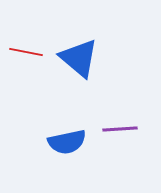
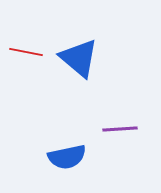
blue semicircle: moved 15 px down
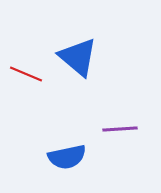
red line: moved 22 px down; rotated 12 degrees clockwise
blue triangle: moved 1 px left, 1 px up
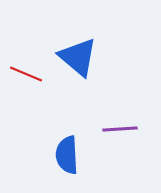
blue semicircle: moved 2 px up; rotated 99 degrees clockwise
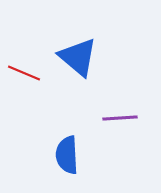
red line: moved 2 px left, 1 px up
purple line: moved 11 px up
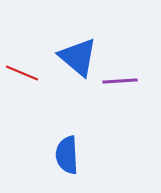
red line: moved 2 px left
purple line: moved 37 px up
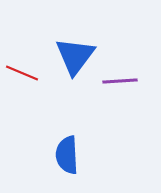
blue triangle: moved 3 px left, 1 px up; rotated 27 degrees clockwise
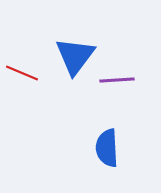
purple line: moved 3 px left, 1 px up
blue semicircle: moved 40 px right, 7 px up
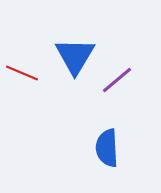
blue triangle: rotated 6 degrees counterclockwise
purple line: rotated 36 degrees counterclockwise
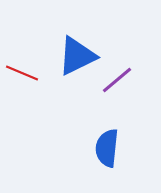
blue triangle: moved 2 px right; rotated 33 degrees clockwise
blue semicircle: rotated 9 degrees clockwise
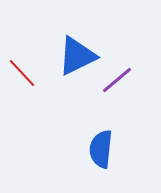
red line: rotated 24 degrees clockwise
blue semicircle: moved 6 px left, 1 px down
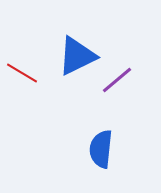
red line: rotated 16 degrees counterclockwise
